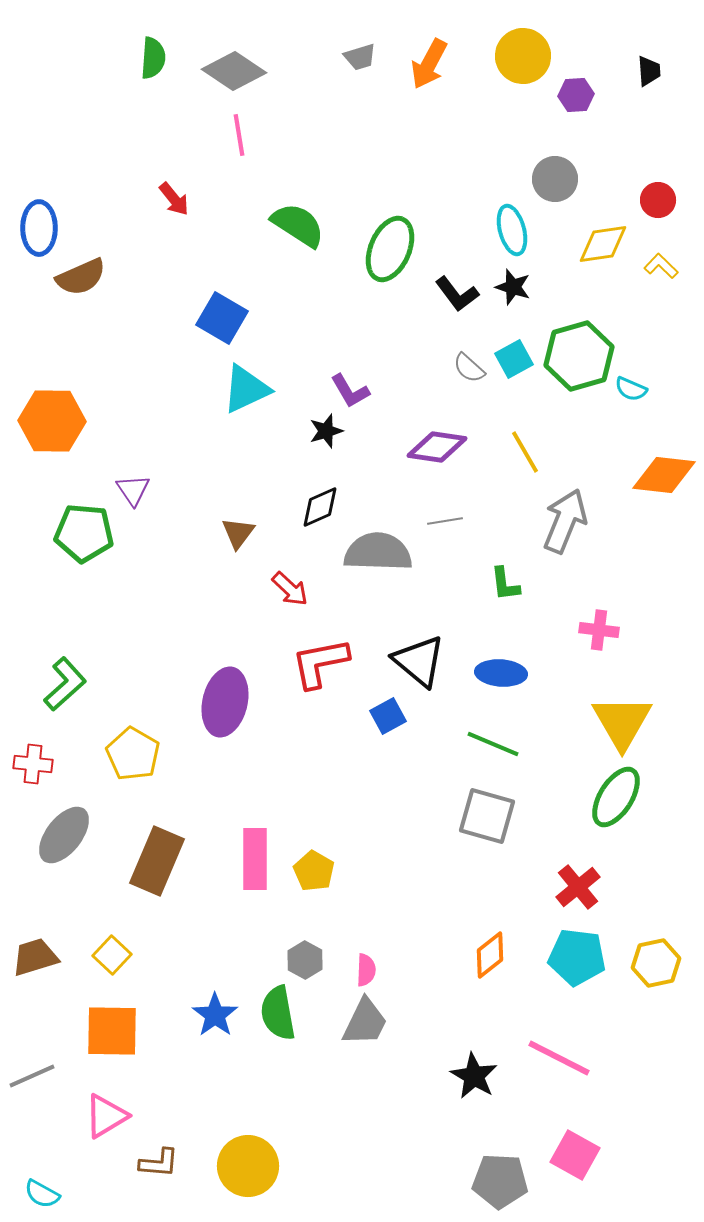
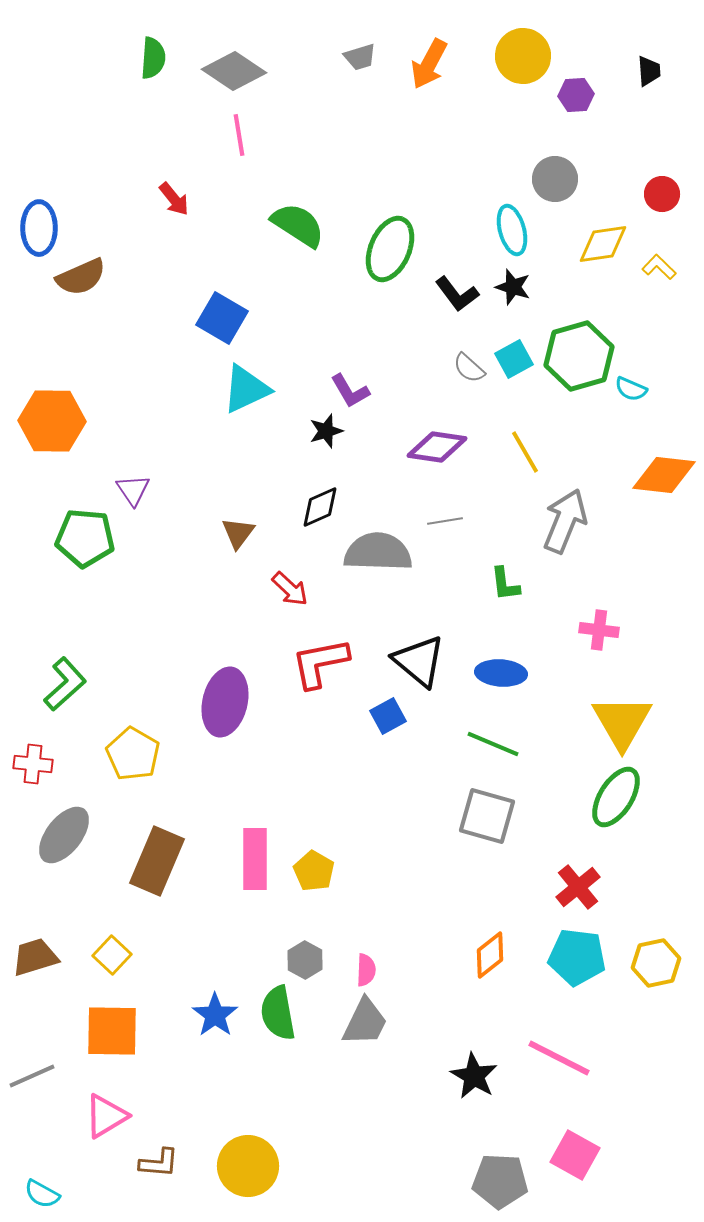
red circle at (658, 200): moved 4 px right, 6 px up
yellow L-shape at (661, 266): moved 2 px left, 1 px down
green pentagon at (84, 533): moved 1 px right, 5 px down
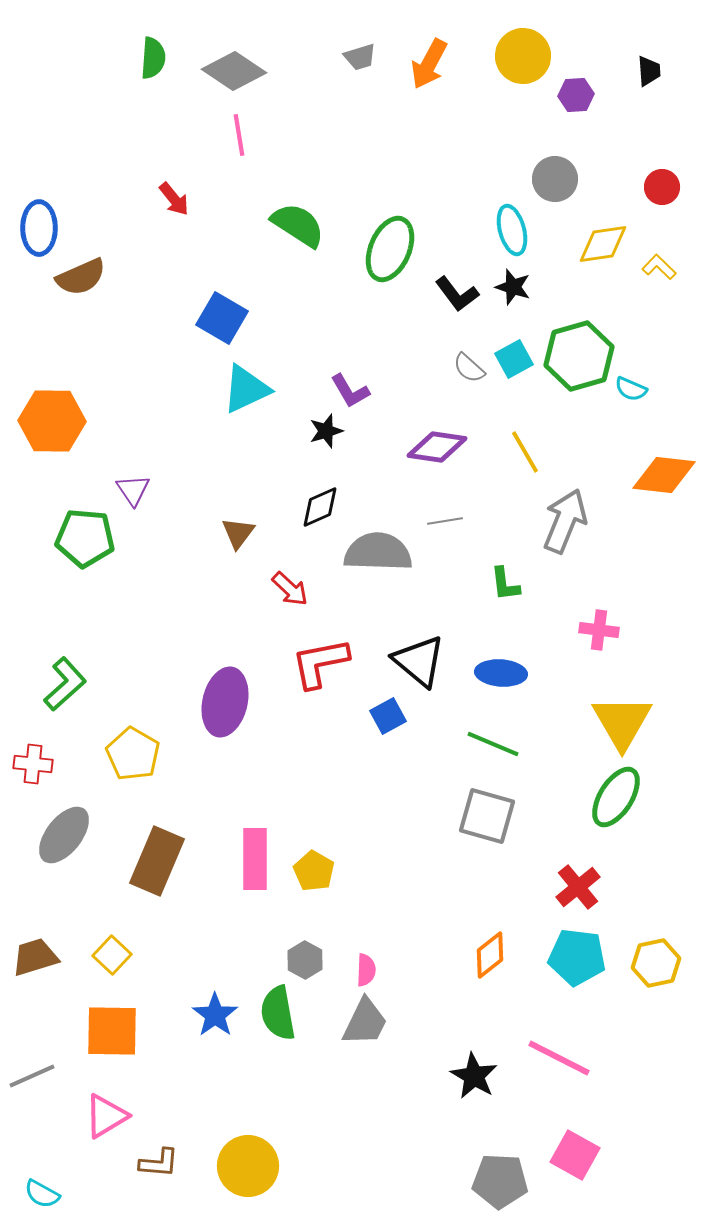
red circle at (662, 194): moved 7 px up
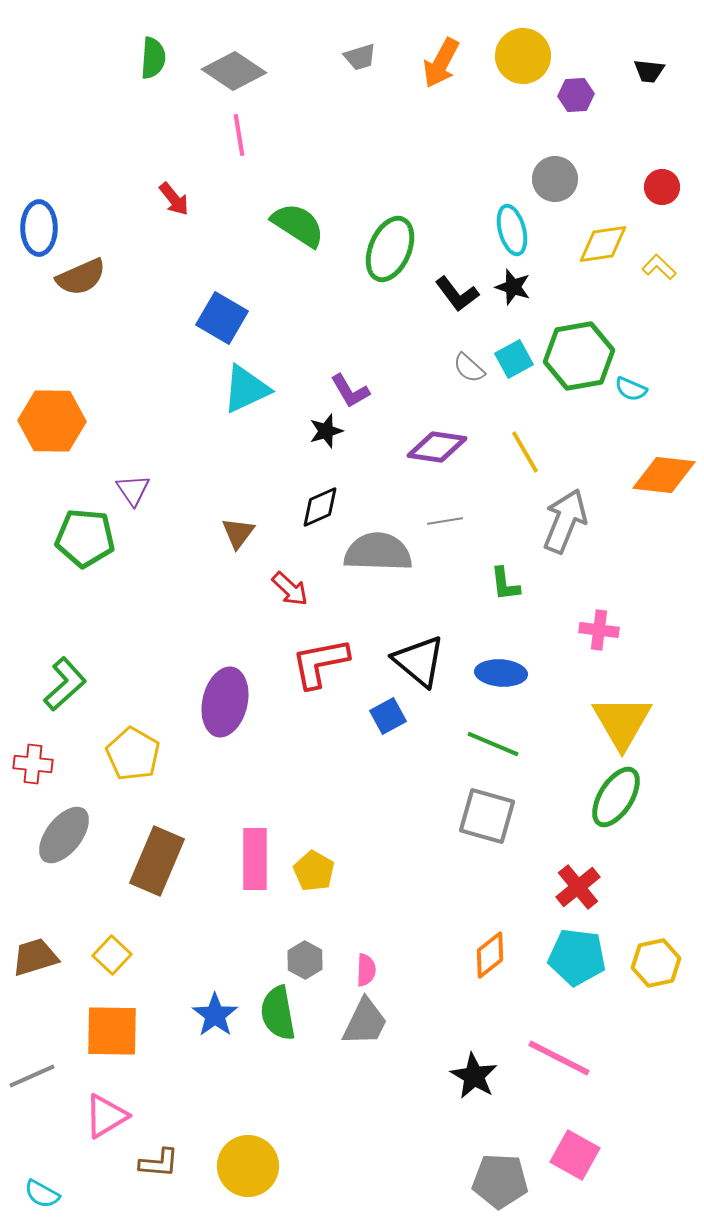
orange arrow at (429, 64): moved 12 px right, 1 px up
black trapezoid at (649, 71): rotated 100 degrees clockwise
green hexagon at (579, 356): rotated 6 degrees clockwise
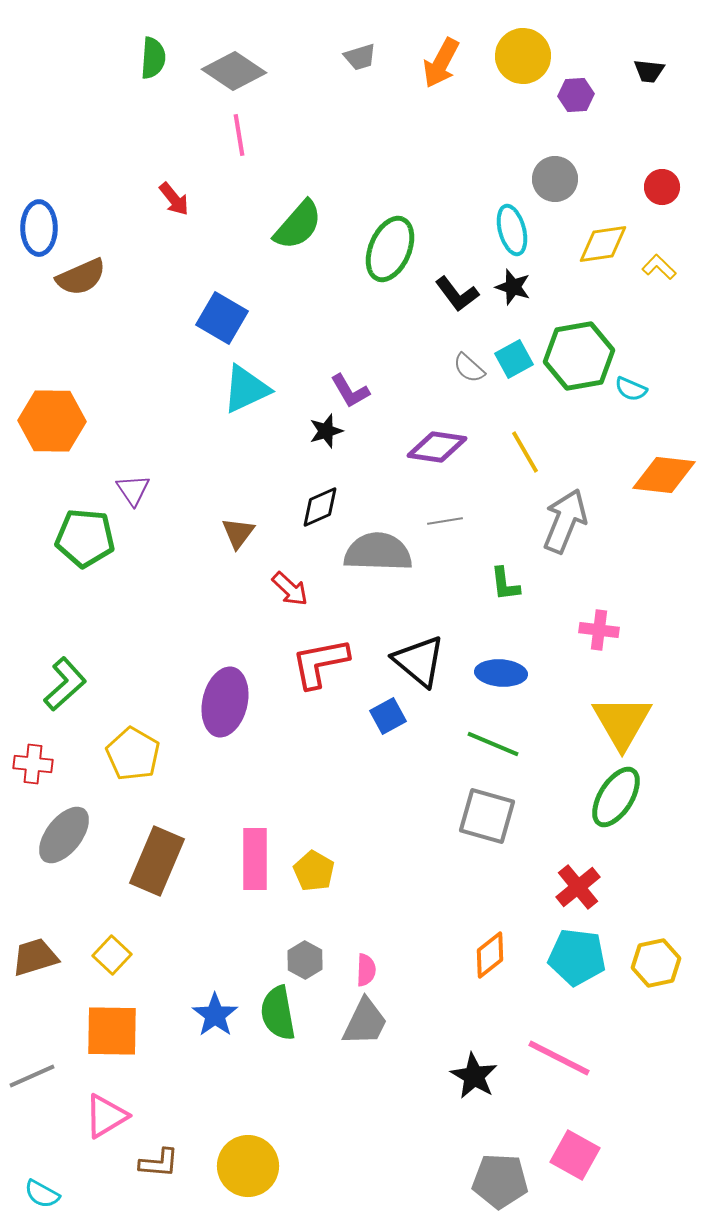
green semicircle at (298, 225): rotated 98 degrees clockwise
